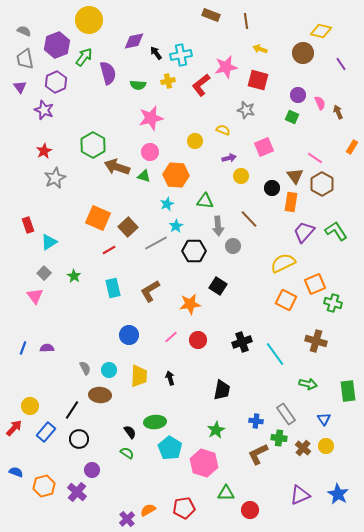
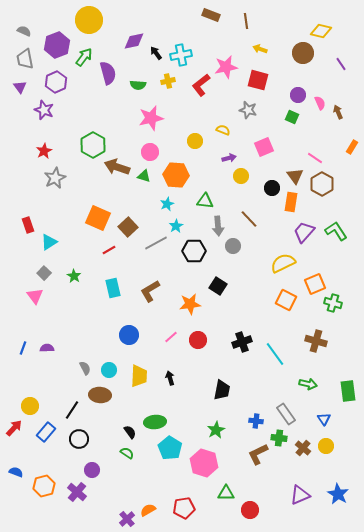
gray star at (246, 110): moved 2 px right
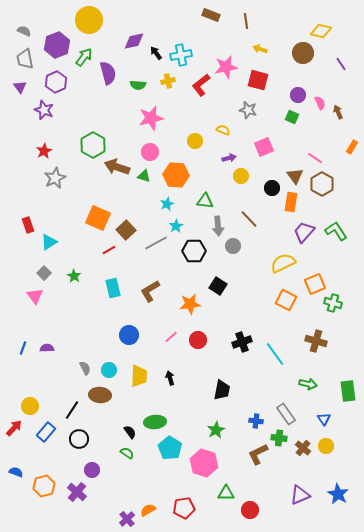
brown square at (128, 227): moved 2 px left, 3 px down
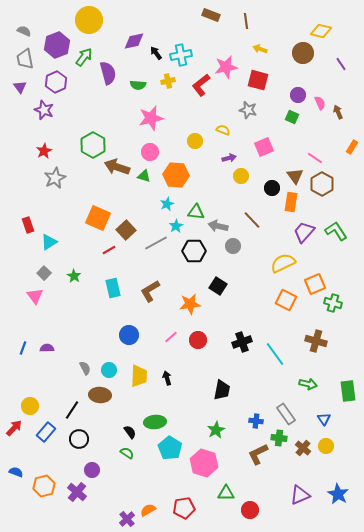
green triangle at (205, 201): moved 9 px left, 11 px down
brown line at (249, 219): moved 3 px right, 1 px down
gray arrow at (218, 226): rotated 108 degrees clockwise
black arrow at (170, 378): moved 3 px left
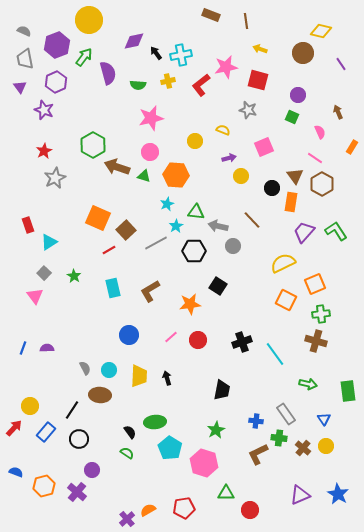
pink semicircle at (320, 103): moved 29 px down
green cross at (333, 303): moved 12 px left, 11 px down; rotated 24 degrees counterclockwise
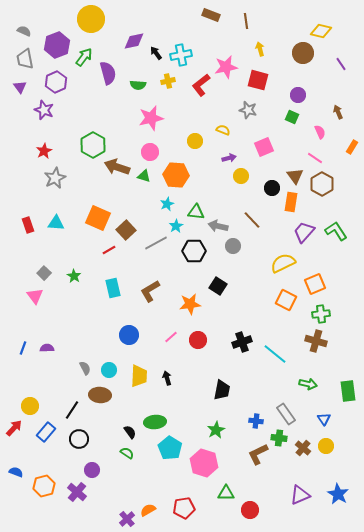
yellow circle at (89, 20): moved 2 px right, 1 px up
yellow arrow at (260, 49): rotated 56 degrees clockwise
cyan triangle at (49, 242): moved 7 px right, 19 px up; rotated 36 degrees clockwise
cyan line at (275, 354): rotated 15 degrees counterclockwise
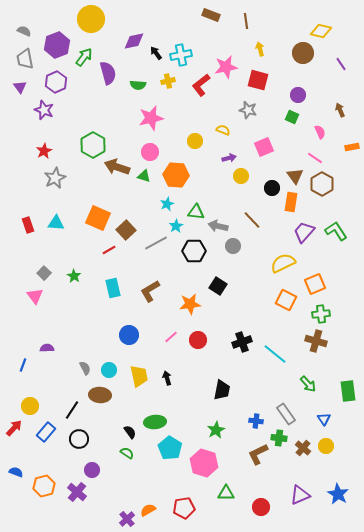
brown arrow at (338, 112): moved 2 px right, 2 px up
orange rectangle at (352, 147): rotated 48 degrees clockwise
blue line at (23, 348): moved 17 px down
yellow trapezoid at (139, 376): rotated 15 degrees counterclockwise
green arrow at (308, 384): rotated 36 degrees clockwise
red circle at (250, 510): moved 11 px right, 3 px up
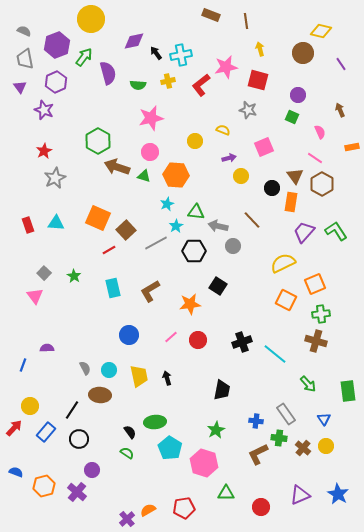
green hexagon at (93, 145): moved 5 px right, 4 px up
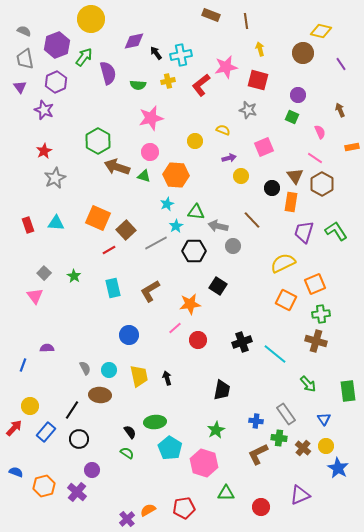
purple trapezoid at (304, 232): rotated 25 degrees counterclockwise
pink line at (171, 337): moved 4 px right, 9 px up
blue star at (338, 494): moved 26 px up
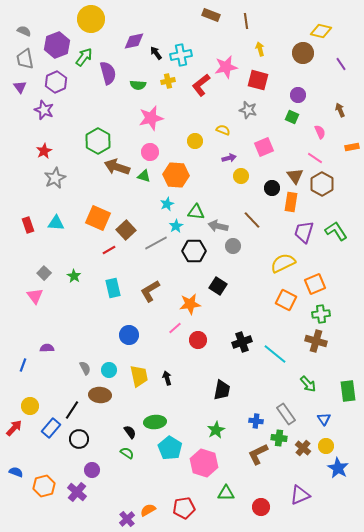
blue rectangle at (46, 432): moved 5 px right, 4 px up
